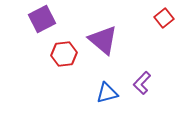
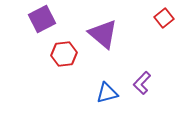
purple triangle: moved 6 px up
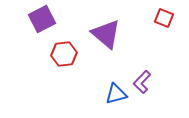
red square: rotated 30 degrees counterclockwise
purple triangle: moved 3 px right
purple L-shape: moved 1 px up
blue triangle: moved 9 px right, 1 px down
